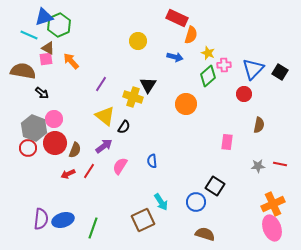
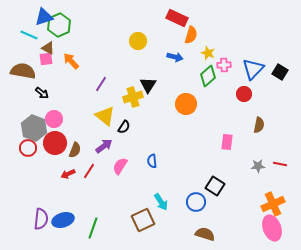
yellow cross at (133, 97): rotated 36 degrees counterclockwise
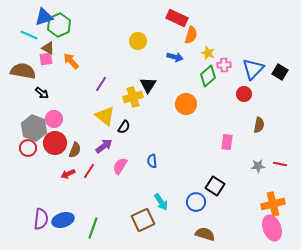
orange cross at (273, 204): rotated 10 degrees clockwise
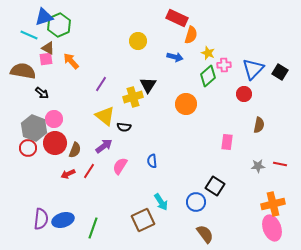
black semicircle at (124, 127): rotated 64 degrees clockwise
brown semicircle at (205, 234): rotated 36 degrees clockwise
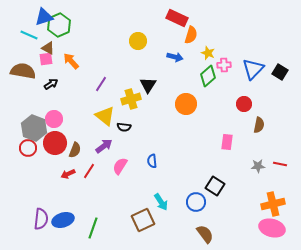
black arrow at (42, 93): moved 9 px right, 9 px up; rotated 72 degrees counterclockwise
red circle at (244, 94): moved 10 px down
yellow cross at (133, 97): moved 2 px left, 2 px down
pink ellipse at (272, 228): rotated 55 degrees counterclockwise
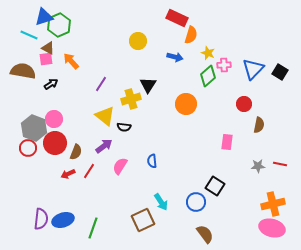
brown semicircle at (75, 150): moved 1 px right, 2 px down
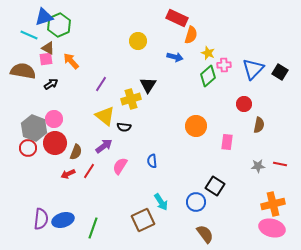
orange circle at (186, 104): moved 10 px right, 22 px down
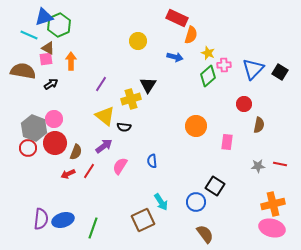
orange arrow at (71, 61): rotated 42 degrees clockwise
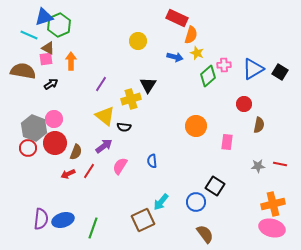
yellow star at (208, 53): moved 11 px left
blue triangle at (253, 69): rotated 15 degrees clockwise
cyan arrow at (161, 202): rotated 72 degrees clockwise
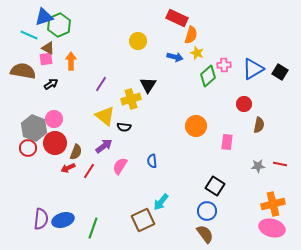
red arrow at (68, 174): moved 6 px up
blue circle at (196, 202): moved 11 px right, 9 px down
